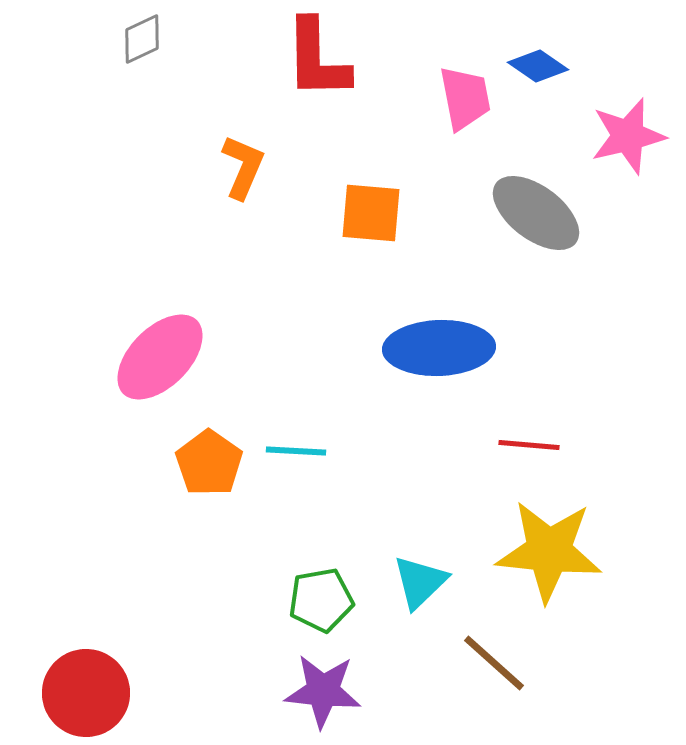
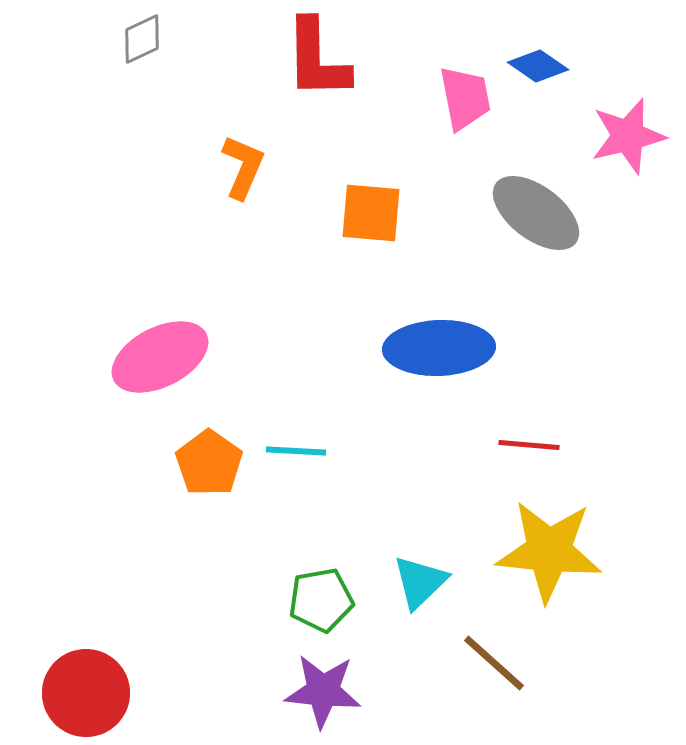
pink ellipse: rotated 18 degrees clockwise
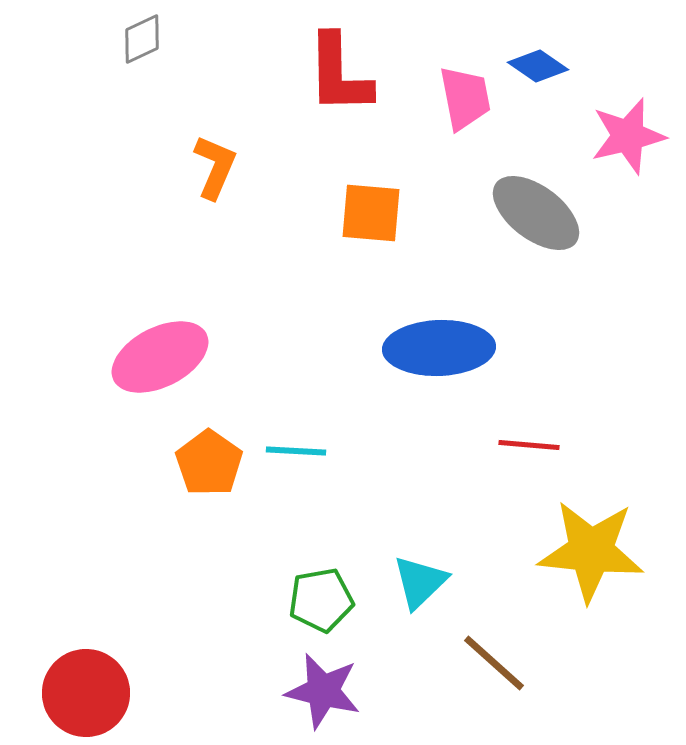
red L-shape: moved 22 px right, 15 px down
orange L-shape: moved 28 px left
yellow star: moved 42 px right
purple star: rotated 8 degrees clockwise
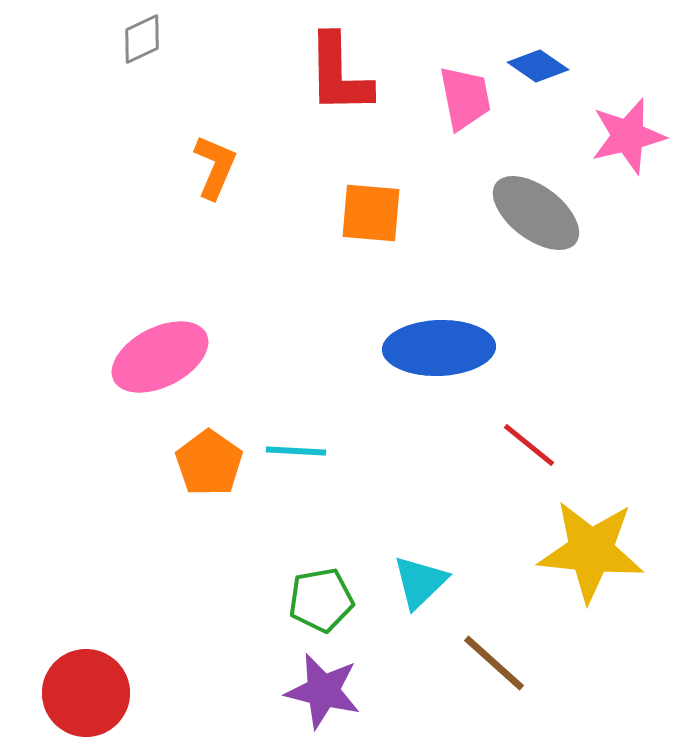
red line: rotated 34 degrees clockwise
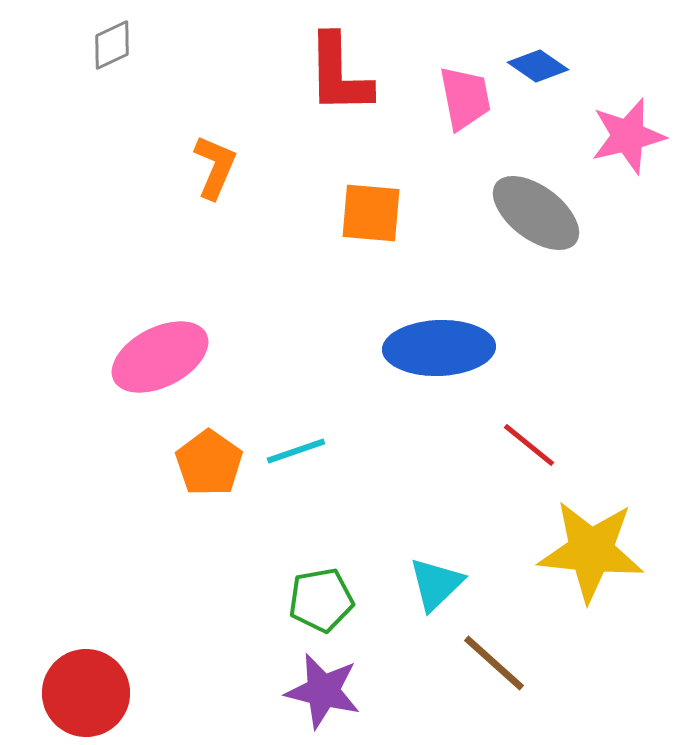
gray diamond: moved 30 px left, 6 px down
cyan line: rotated 22 degrees counterclockwise
cyan triangle: moved 16 px right, 2 px down
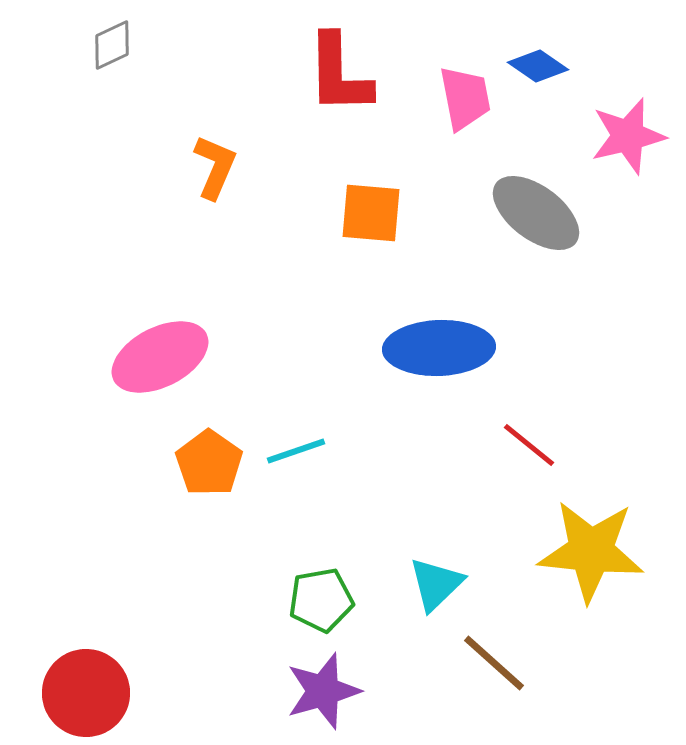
purple star: rotated 30 degrees counterclockwise
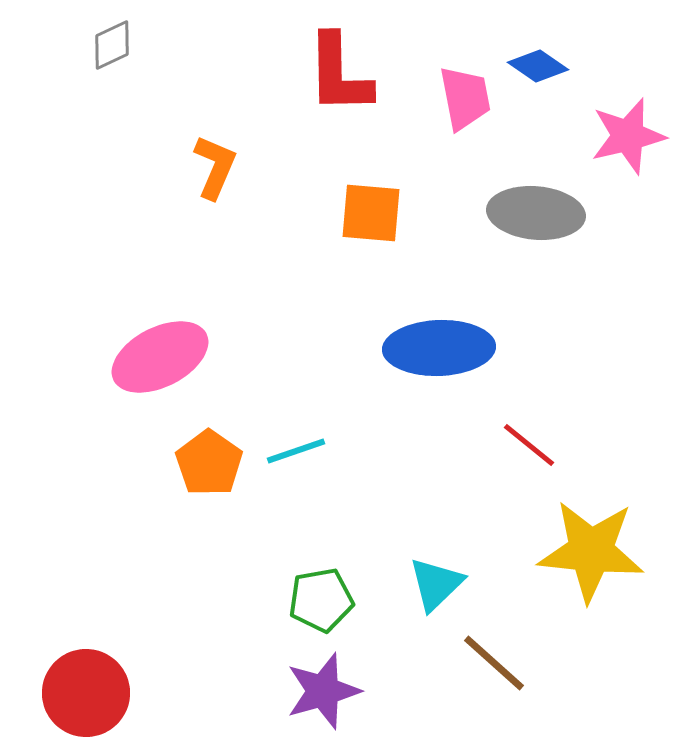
gray ellipse: rotated 32 degrees counterclockwise
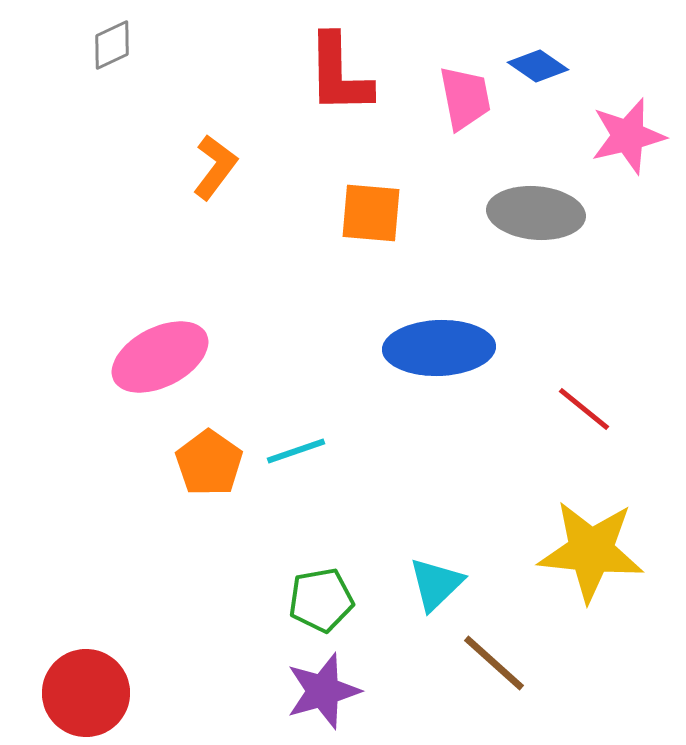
orange L-shape: rotated 14 degrees clockwise
red line: moved 55 px right, 36 px up
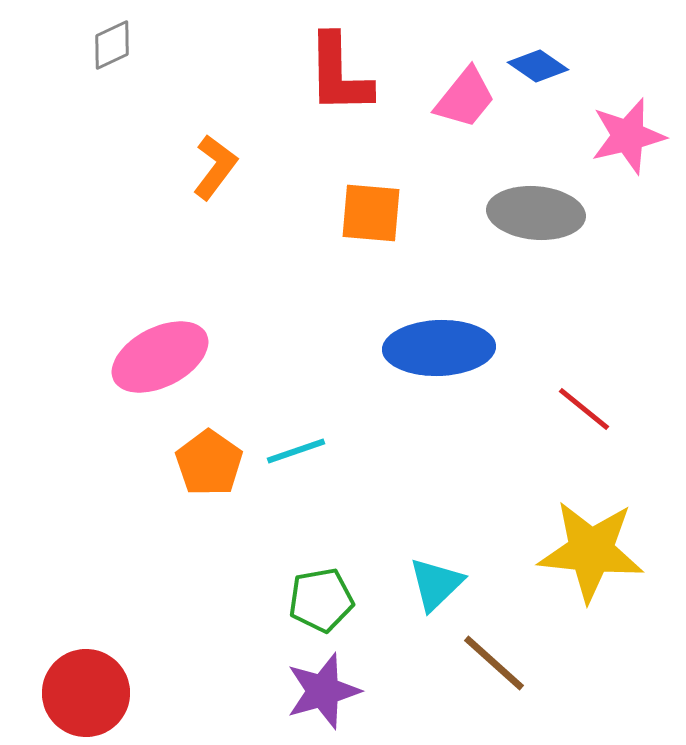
pink trapezoid: rotated 50 degrees clockwise
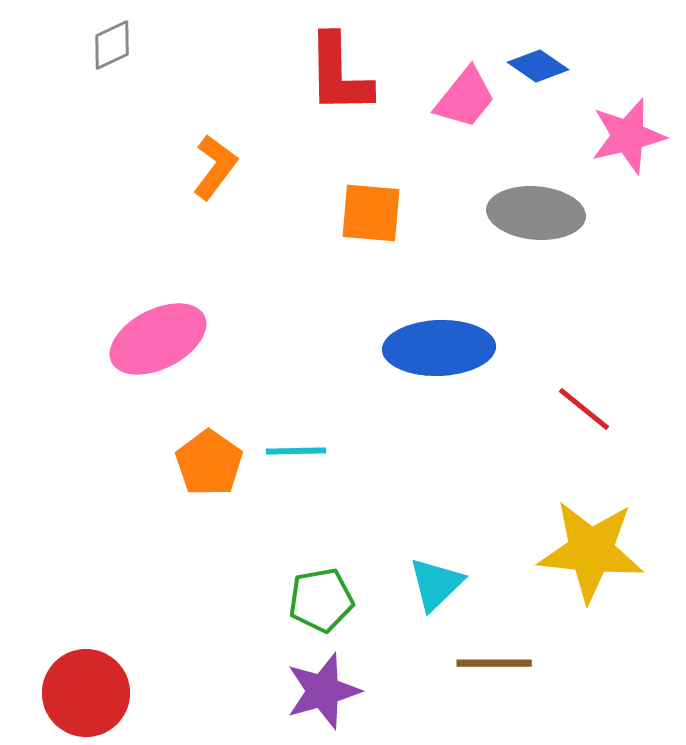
pink ellipse: moved 2 px left, 18 px up
cyan line: rotated 18 degrees clockwise
brown line: rotated 42 degrees counterclockwise
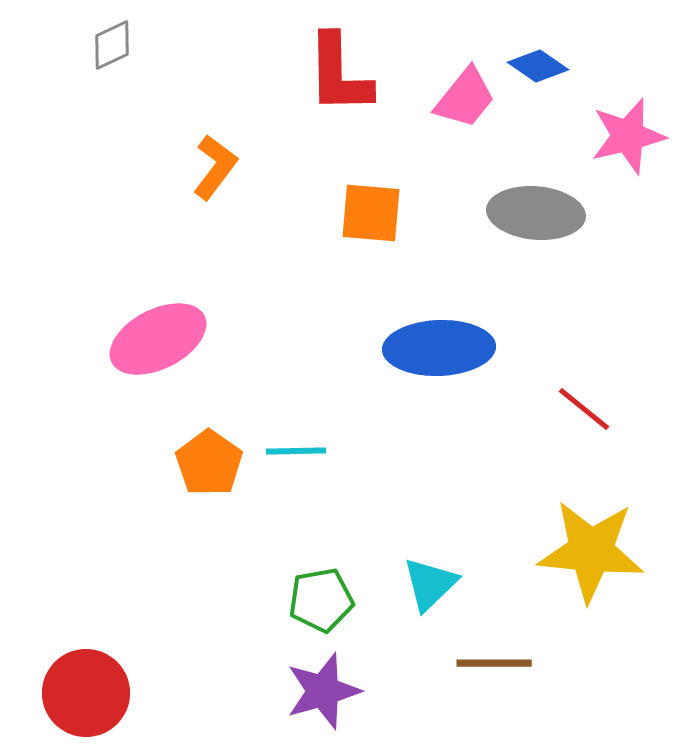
cyan triangle: moved 6 px left
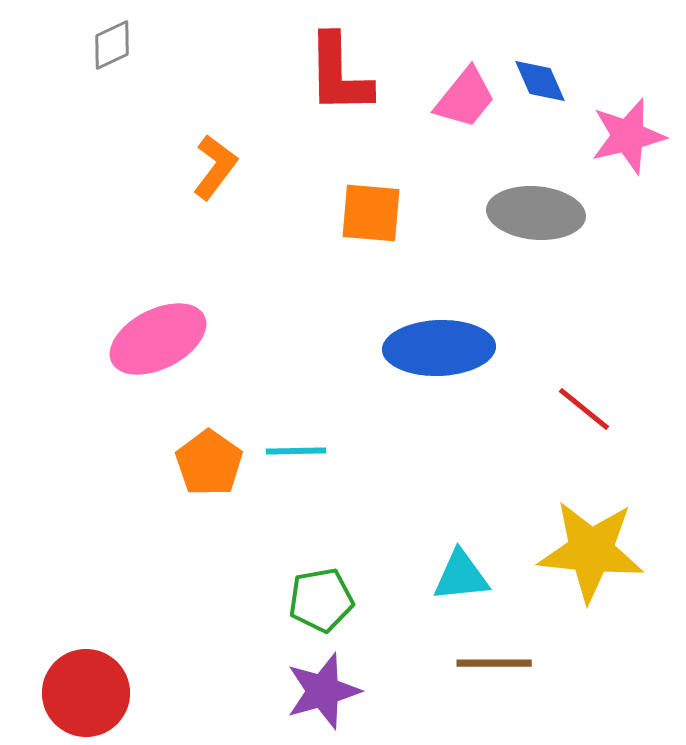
blue diamond: moved 2 px right, 15 px down; rotated 32 degrees clockwise
cyan triangle: moved 31 px right, 8 px up; rotated 38 degrees clockwise
